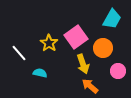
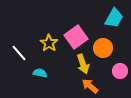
cyan trapezoid: moved 2 px right, 1 px up
pink circle: moved 2 px right
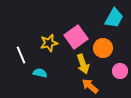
yellow star: rotated 24 degrees clockwise
white line: moved 2 px right, 2 px down; rotated 18 degrees clockwise
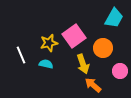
pink square: moved 2 px left, 1 px up
cyan semicircle: moved 6 px right, 9 px up
orange arrow: moved 3 px right, 1 px up
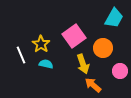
yellow star: moved 8 px left, 1 px down; rotated 24 degrees counterclockwise
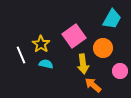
cyan trapezoid: moved 2 px left, 1 px down
yellow arrow: rotated 12 degrees clockwise
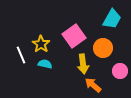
cyan semicircle: moved 1 px left
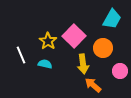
pink square: rotated 10 degrees counterclockwise
yellow star: moved 7 px right, 3 px up
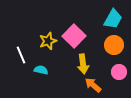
cyan trapezoid: moved 1 px right
yellow star: rotated 18 degrees clockwise
orange circle: moved 11 px right, 3 px up
cyan semicircle: moved 4 px left, 6 px down
pink circle: moved 1 px left, 1 px down
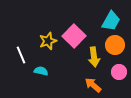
cyan trapezoid: moved 2 px left, 2 px down
orange circle: moved 1 px right
yellow arrow: moved 11 px right, 7 px up
cyan semicircle: moved 1 px down
